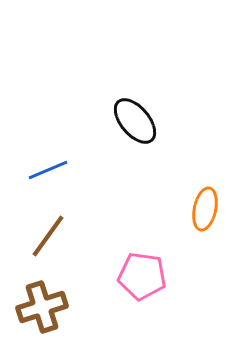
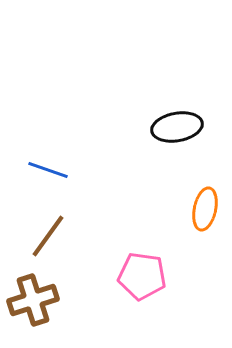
black ellipse: moved 42 px right, 6 px down; rotated 60 degrees counterclockwise
blue line: rotated 42 degrees clockwise
brown cross: moved 9 px left, 7 px up
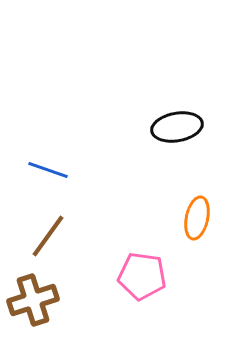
orange ellipse: moved 8 px left, 9 px down
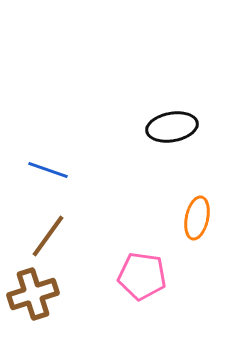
black ellipse: moved 5 px left
brown cross: moved 6 px up
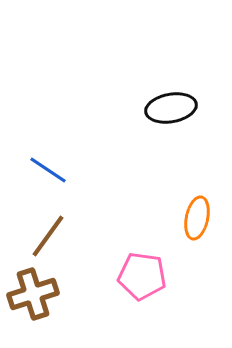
black ellipse: moved 1 px left, 19 px up
blue line: rotated 15 degrees clockwise
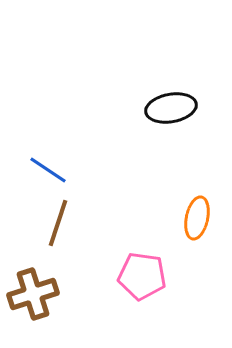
brown line: moved 10 px right, 13 px up; rotated 18 degrees counterclockwise
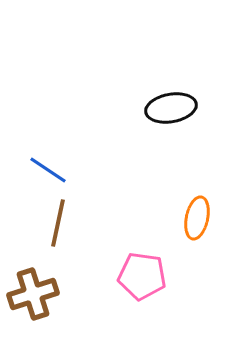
brown line: rotated 6 degrees counterclockwise
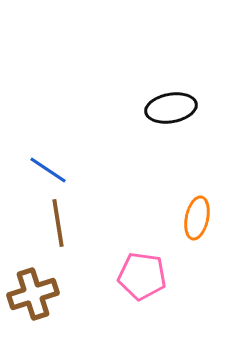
brown line: rotated 21 degrees counterclockwise
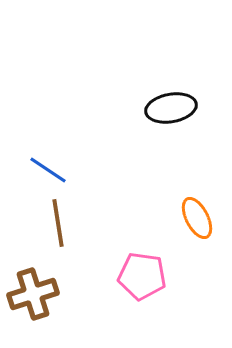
orange ellipse: rotated 39 degrees counterclockwise
